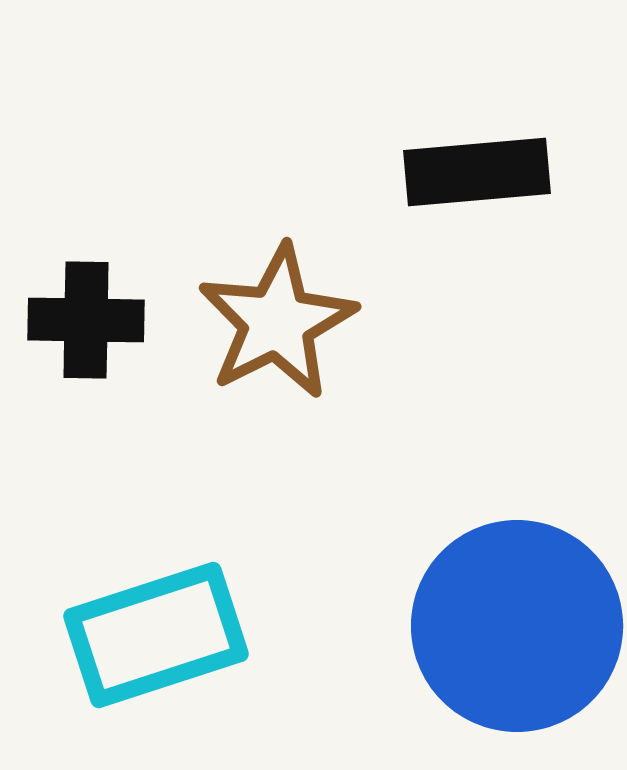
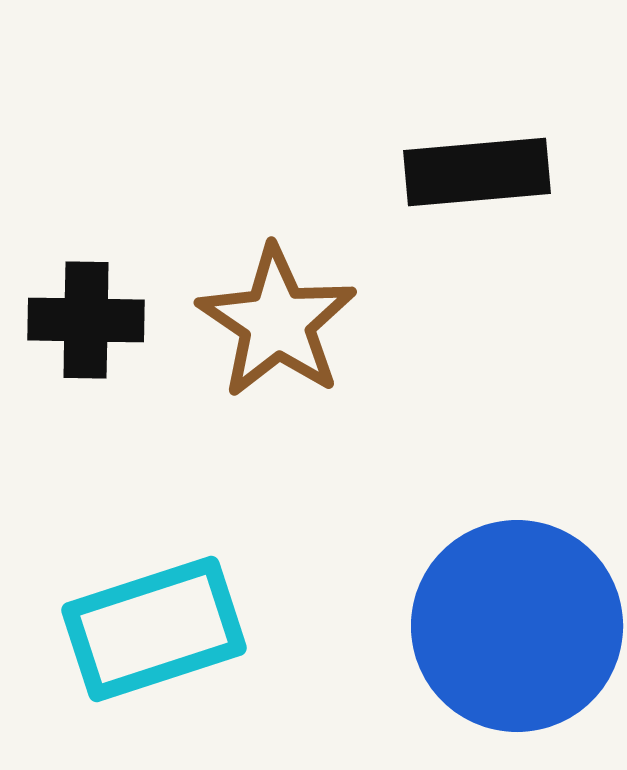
brown star: rotated 11 degrees counterclockwise
cyan rectangle: moved 2 px left, 6 px up
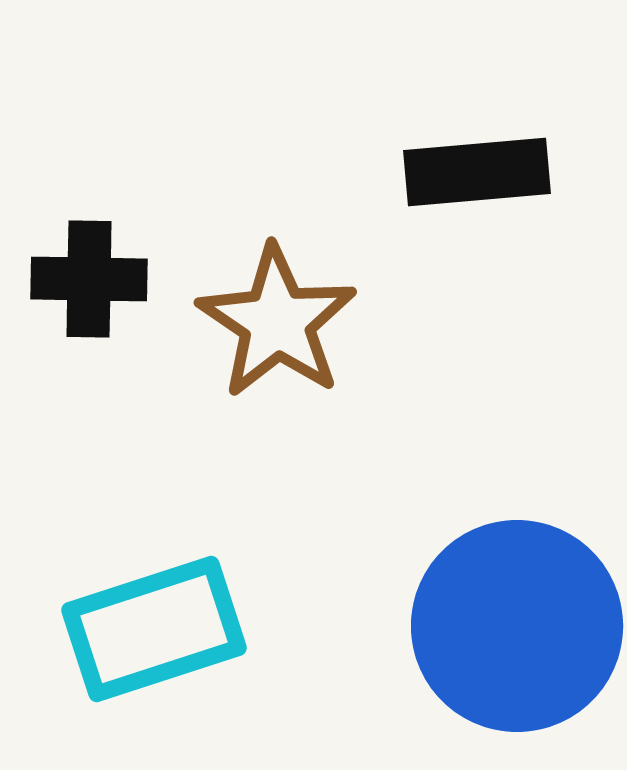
black cross: moved 3 px right, 41 px up
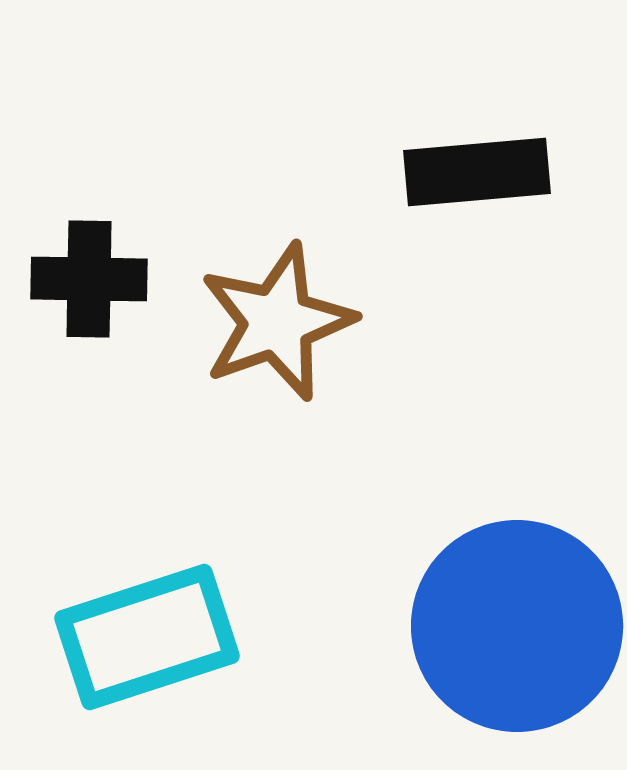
brown star: rotated 18 degrees clockwise
cyan rectangle: moved 7 px left, 8 px down
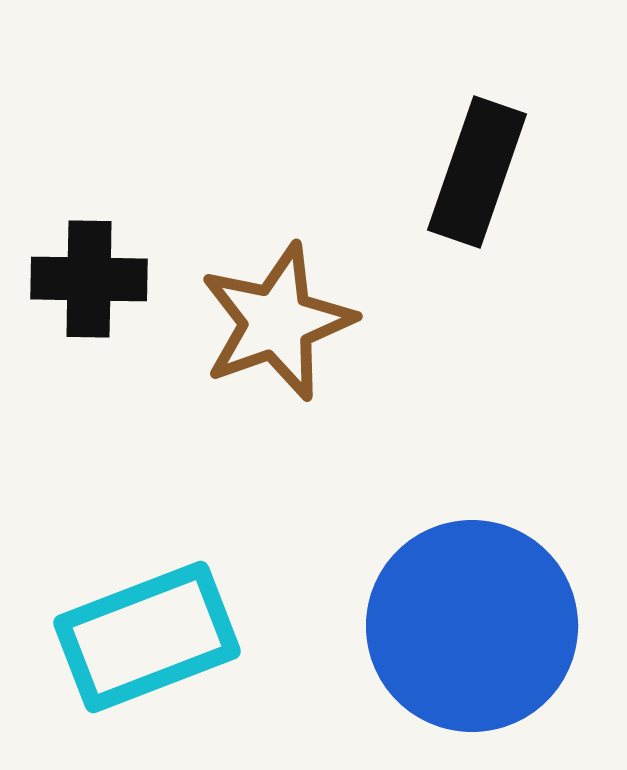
black rectangle: rotated 66 degrees counterclockwise
blue circle: moved 45 px left
cyan rectangle: rotated 3 degrees counterclockwise
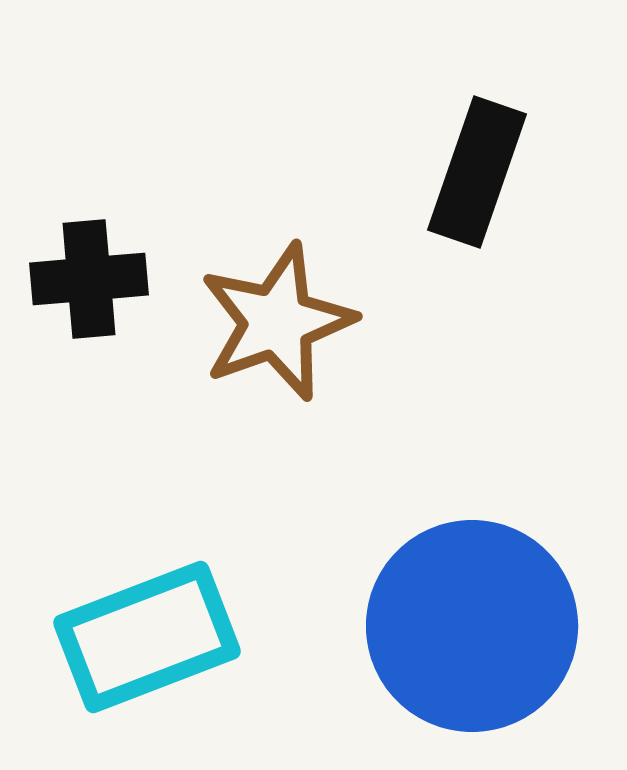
black cross: rotated 6 degrees counterclockwise
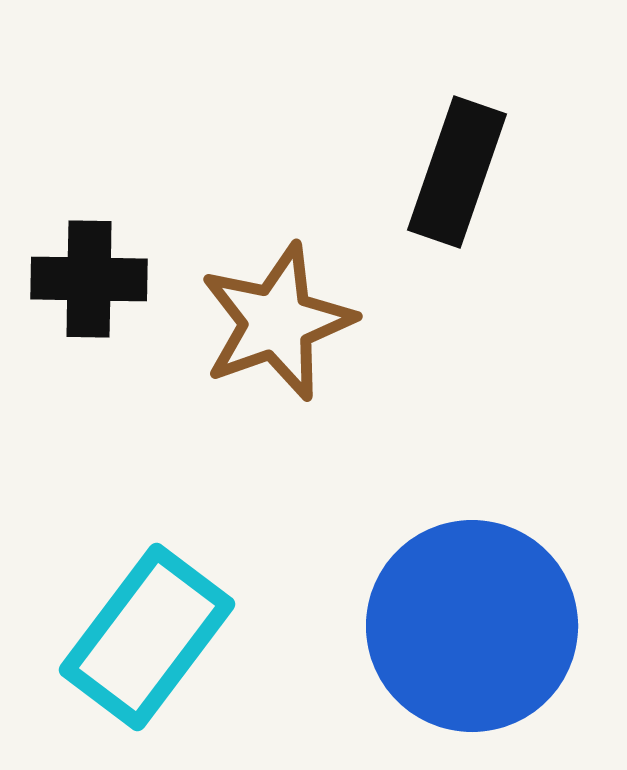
black rectangle: moved 20 px left
black cross: rotated 6 degrees clockwise
cyan rectangle: rotated 32 degrees counterclockwise
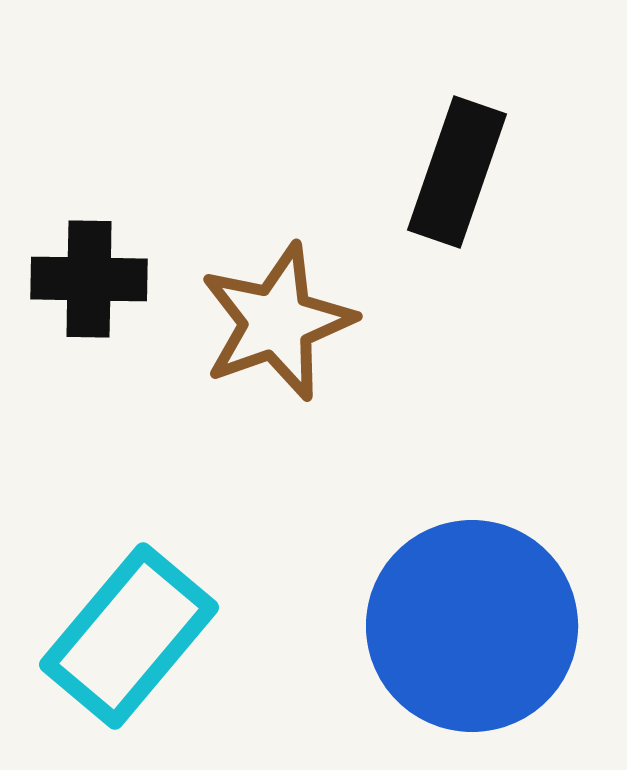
cyan rectangle: moved 18 px left, 1 px up; rotated 3 degrees clockwise
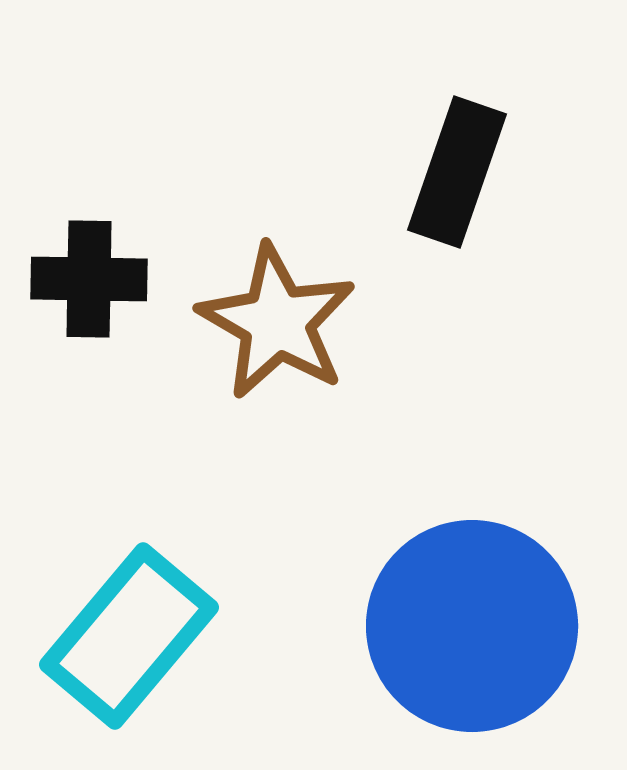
brown star: rotated 22 degrees counterclockwise
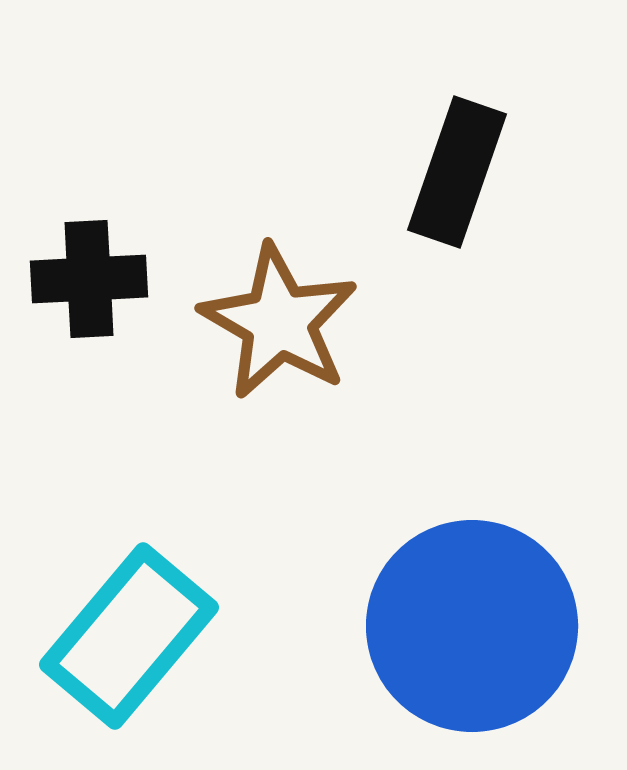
black cross: rotated 4 degrees counterclockwise
brown star: moved 2 px right
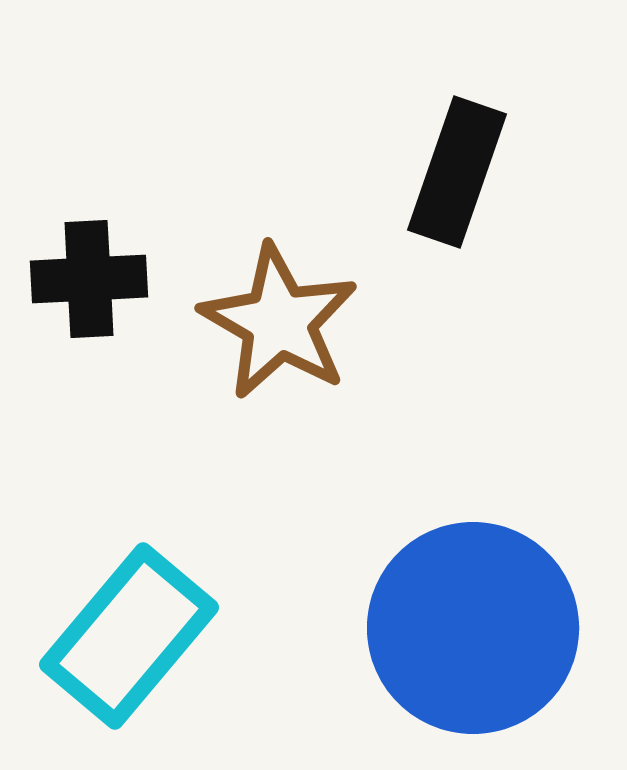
blue circle: moved 1 px right, 2 px down
